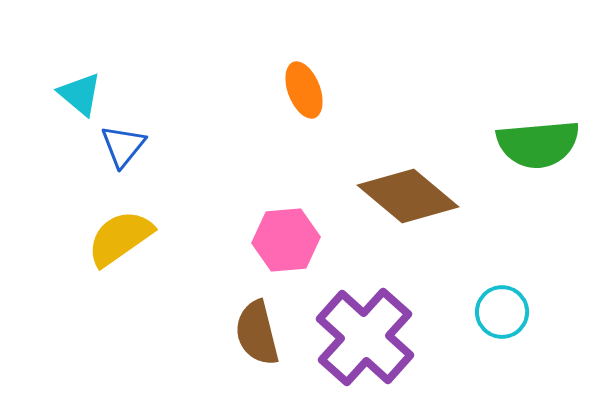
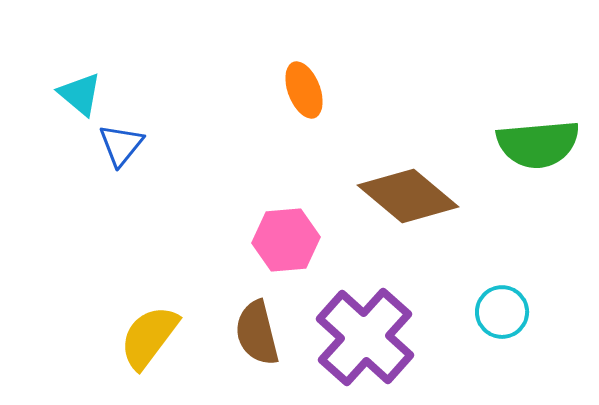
blue triangle: moved 2 px left, 1 px up
yellow semicircle: moved 29 px right, 99 px down; rotated 18 degrees counterclockwise
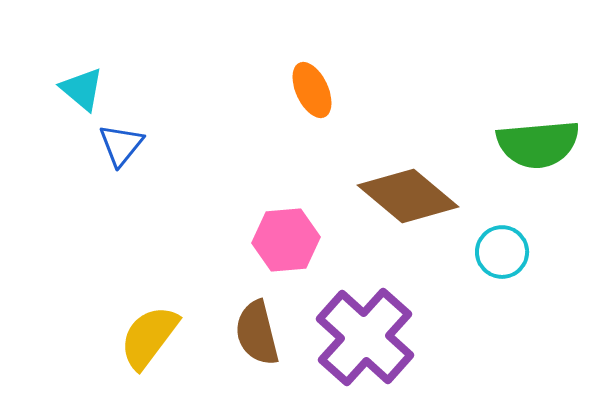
orange ellipse: moved 8 px right; rotated 4 degrees counterclockwise
cyan triangle: moved 2 px right, 5 px up
cyan circle: moved 60 px up
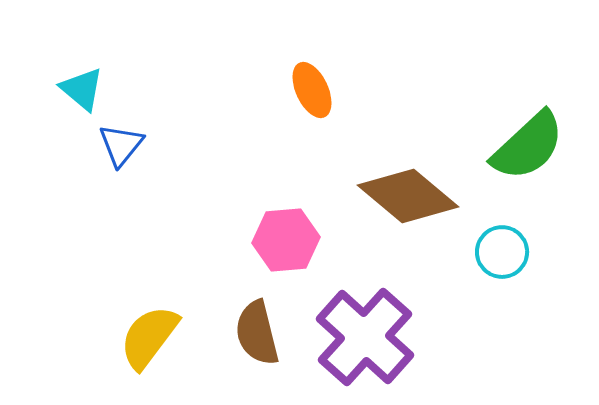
green semicircle: moved 10 px left, 2 px down; rotated 38 degrees counterclockwise
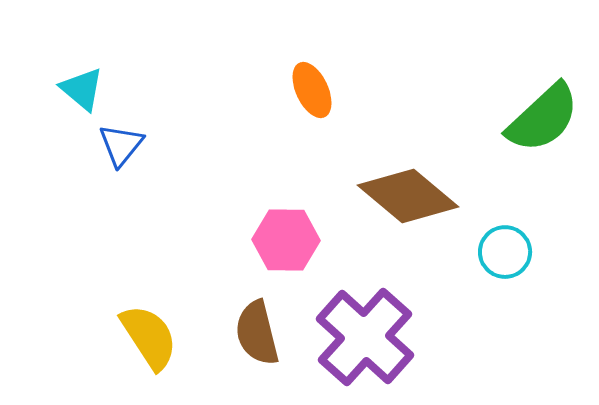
green semicircle: moved 15 px right, 28 px up
pink hexagon: rotated 6 degrees clockwise
cyan circle: moved 3 px right
yellow semicircle: rotated 110 degrees clockwise
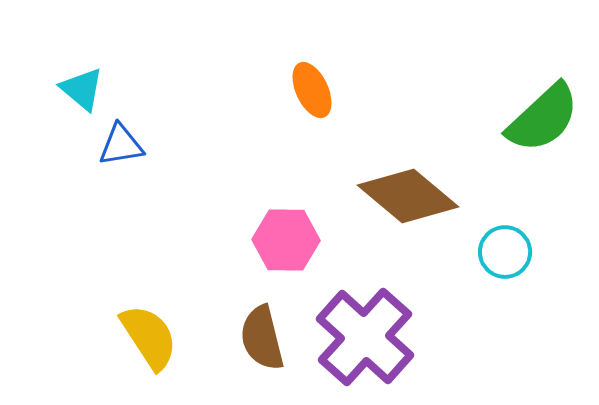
blue triangle: rotated 42 degrees clockwise
brown semicircle: moved 5 px right, 5 px down
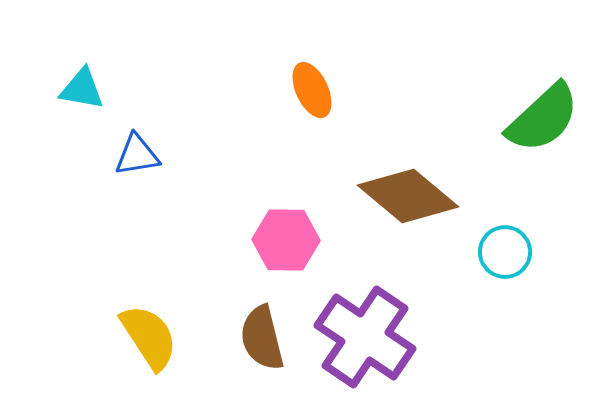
cyan triangle: rotated 30 degrees counterclockwise
blue triangle: moved 16 px right, 10 px down
purple cross: rotated 8 degrees counterclockwise
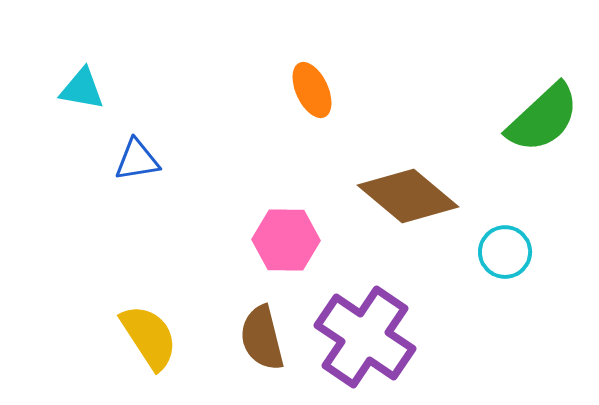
blue triangle: moved 5 px down
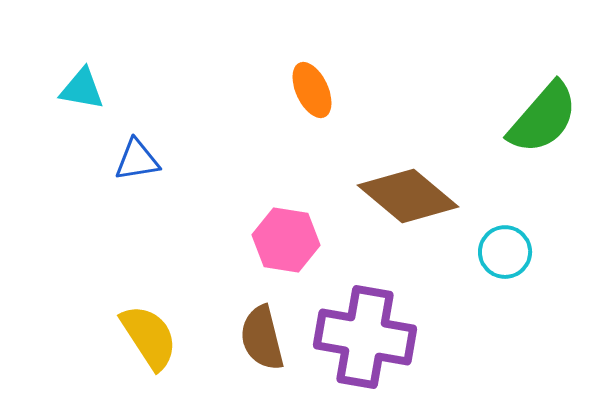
green semicircle: rotated 6 degrees counterclockwise
pink hexagon: rotated 8 degrees clockwise
purple cross: rotated 24 degrees counterclockwise
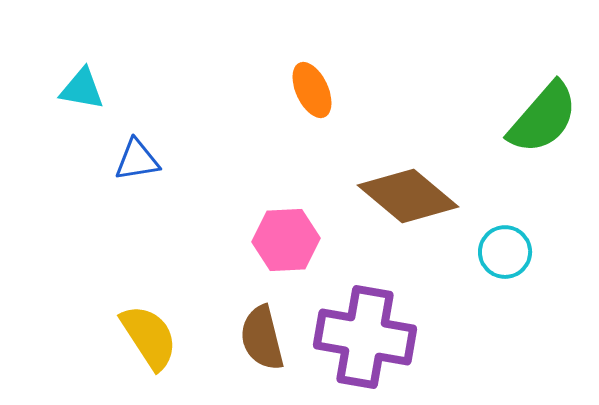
pink hexagon: rotated 12 degrees counterclockwise
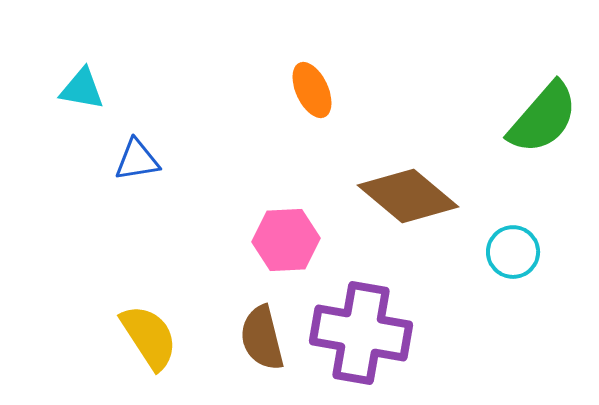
cyan circle: moved 8 px right
purple cross: moved 4 px left, 4 px up
